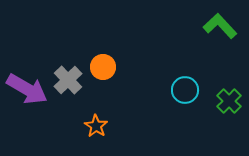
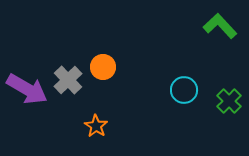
cyan circle: moved 1 px left
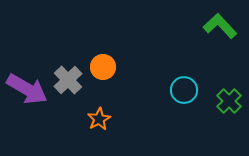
orange star: moved 3 px right, 7 px up; rotated 10 degrees clockwise
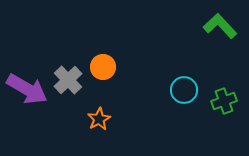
green cross: moved 5 px left; rotated 25 degrees clockwise
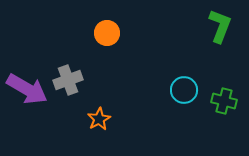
green L-shape: rotated 64 degrees clockwise
orange circle: moved 4 px right, 34 px up
gray cross: rotated 24 degrees clockwise
green cross: rotated 35 degrees clockwise
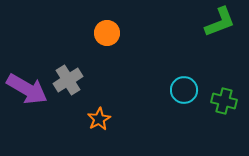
green L-shape: moved 4 px up; rotated 48 degrees clockwise
gray cross: rotated 12 degrees counterclockwise
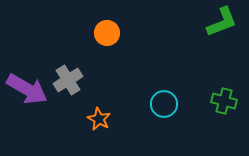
green L-shape: moved 2 px right
cyan circle: moved 20 px left, 14 px down
orange star: rotated 15 degrees counterclockwise
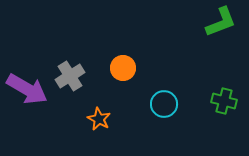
green L-shape: moved 1 px left
orange circle: moved 16 px right, 35 px down
gray cross: moved 2 px right, 4 px up
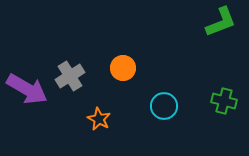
cyan circle: moved 2 px down
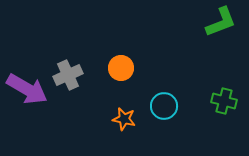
orange circle: moved 2 px left
gray cross: moved 2 px left, 1 px up; rotated 8 degrees clockwise
orange star: moved 25 px right; rotated 15 degrees counterclockwise
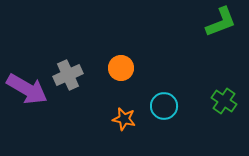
green cross: rotated 20 degrees clockwise
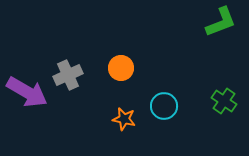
purple arrow: moved 3 px down
